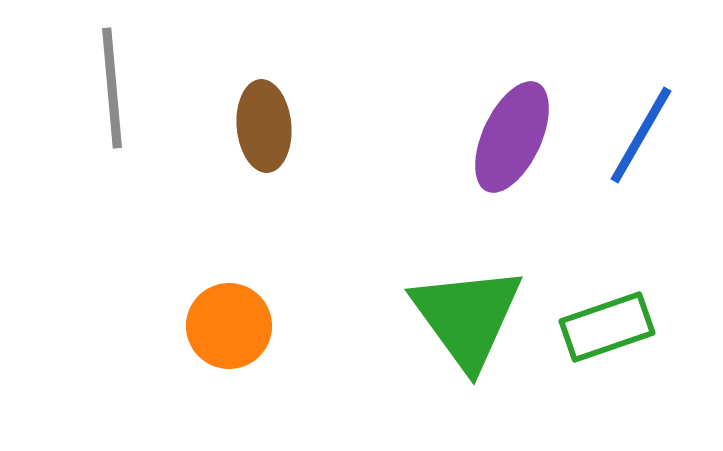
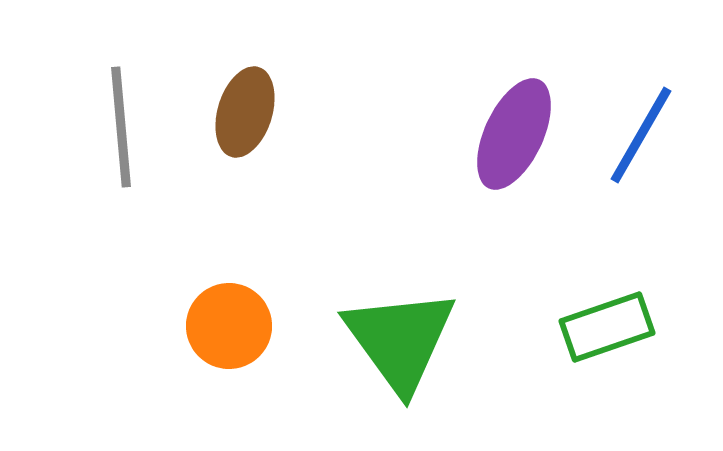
gray line: moved 9 px right, 39 px down
brown ellipse: moved 19 px left, 14 px up; rotated 22 degrees clockwise
purple ellipse: moved 2 px right, 3 px up
green triangle: moved 67 px left, 23 px down
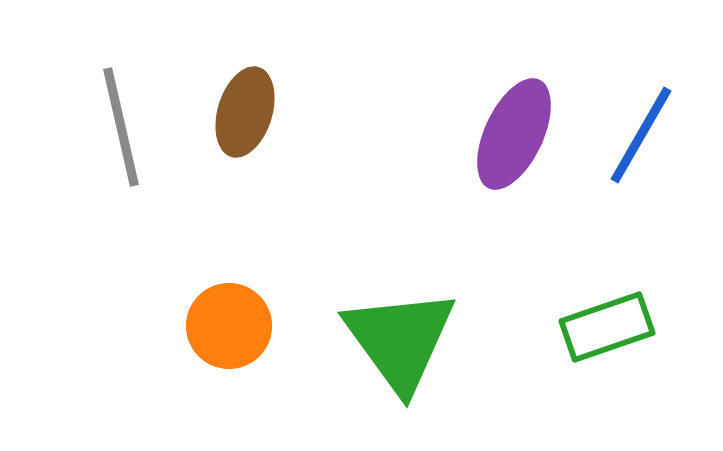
gray line: rotated 8 degrees counterclockwise
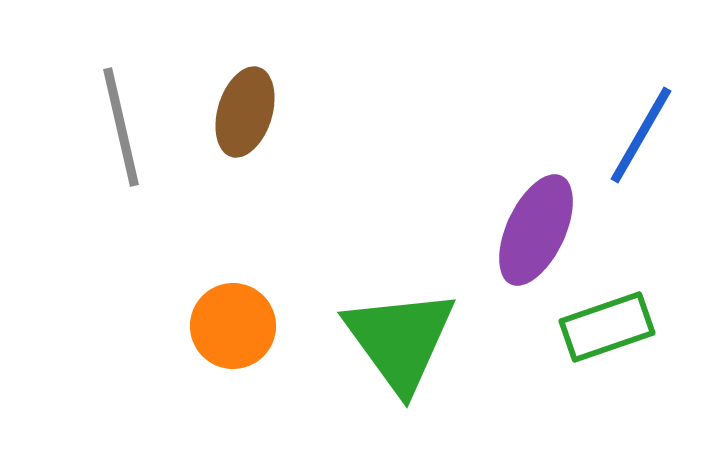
purple ellipse: moved 22 px right, 96 px down
orange circle: moved 4 px right
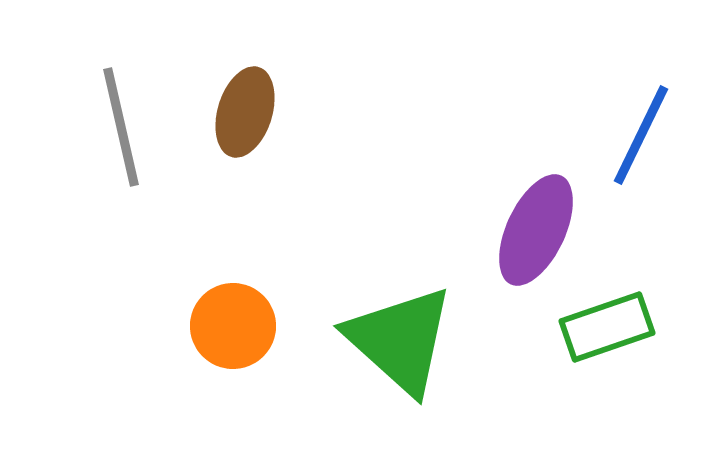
blue line: rotated 4 degrees counterclockwise
green triangle: rotated 12 degrees counterclockwise
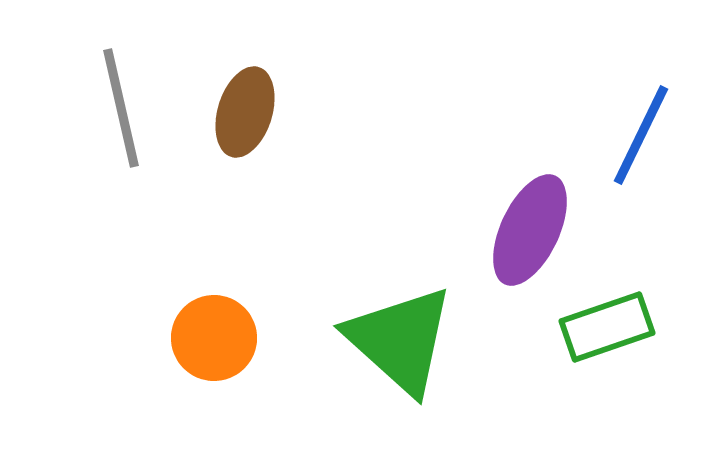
gray line: moved 19 px up
purple ellipse: moved 6 px left
orange circle: moved 19 px left, 12 px down
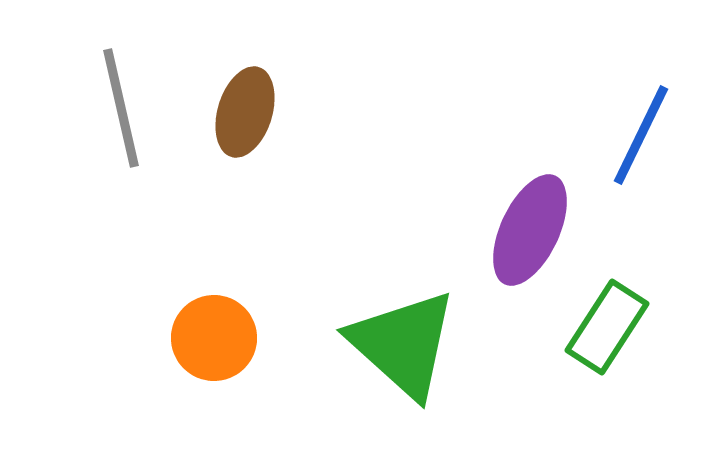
green rectangle: rotated 38 degrees counterclockwise
green triangle: moved 3 px right, 4 px down
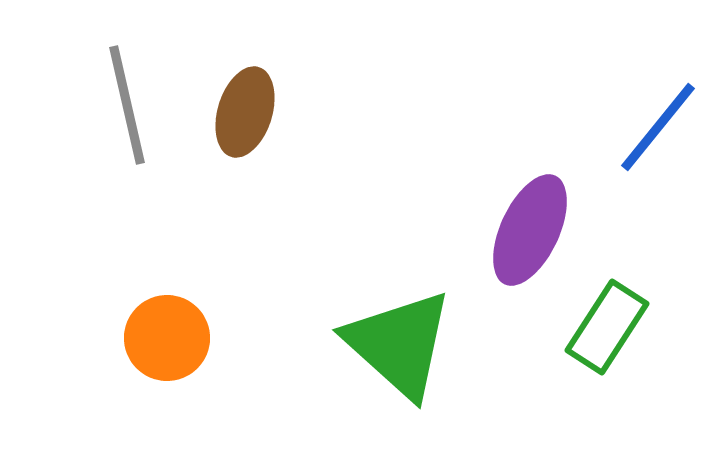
gray line: moved 6 px right, 3 px up
blue line: moved 17 px right, 8 px up; rotated 13 degrees clockwise
orange circle: moved 47 px left
green triangle: moved 4 px left
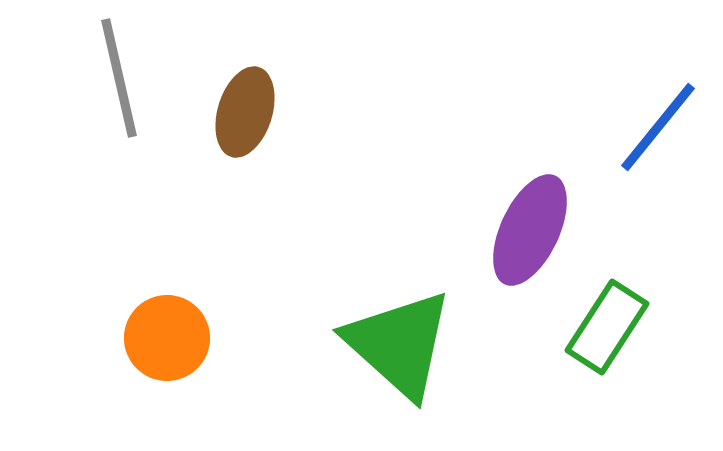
gray line: moved 8 px left, 27 px up
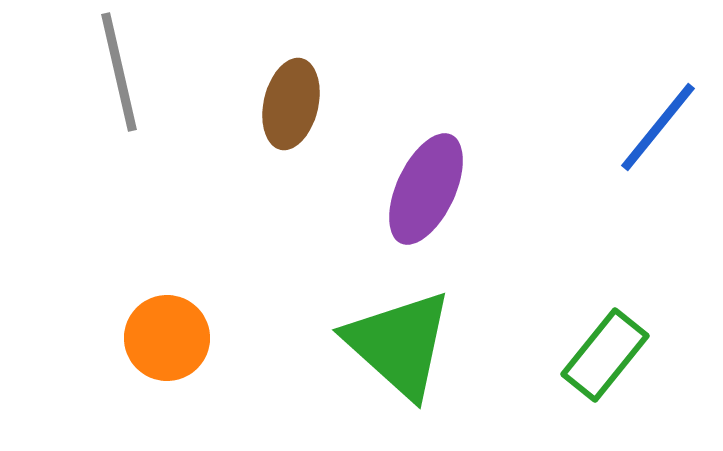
gray line: moved 6 px up
brown ellipse: moved 46 px right, 8 px up; rotated 4 degrees counterclockwise
purple ellipse: moved 104 px left, 41 px up
green rectangle: moved 2 px left, 28 px down; rotated 6 degrees clockwise
